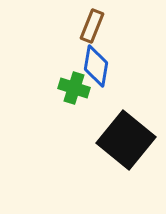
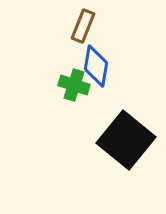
brown rectangle: moved 9 px left
green cross: moved 3 px up
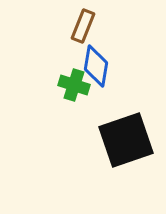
black square: rotated 32 degrees clockwise
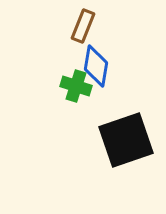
green cross: moved 2 px right, 1 px down
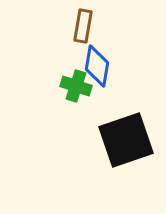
brown rectangle: rotated 12 degrees counterclockwise
blue diamond: moved 1 px right
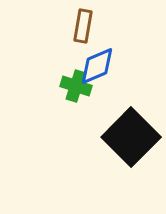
blue diamond: rotated 57 degrees clockwise
black square: moved 5 px right, 3 px up; rotated 26 degrees counterclockwise
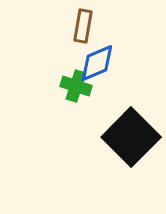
blue diamond: moved 3 px up
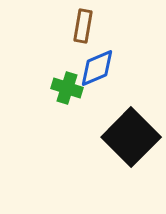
blue diamond: moved 5 px down
green cross: moved 9 px left, 2 px down
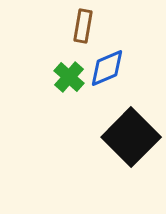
blue diamond: moved 10 px right
green cross: moved 2 px right, 11 px up; rotated 24 degrees clockwise
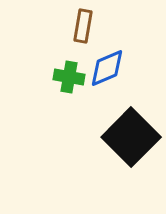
green cross: rotated 32 degrees counterclockwise
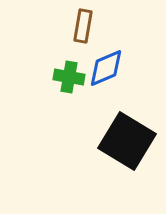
blue diamond: moved 1 px left
black square: moved 4 px left, 4 px down; rotated 14 degrees counterclockwise
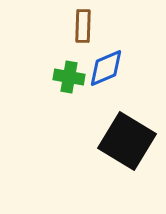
brown rectangle: rotated 8 degrees counterclockwise
